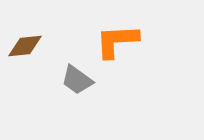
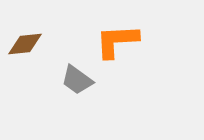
brown diamond: moved 2 px up
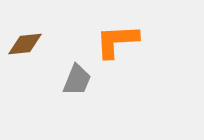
gray trapezoid: rotated 104 degrees counterclockwise
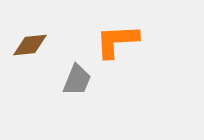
brown diamond: moved 5 px right, 1 px down
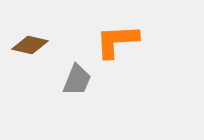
brown diamond: rotated 18 degrees clockwise
